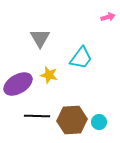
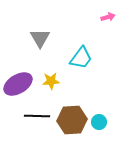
yellow star: moved 2 px right, 6 px down; rotated 18 degrees counterclockwise
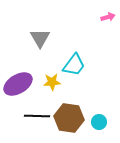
cyan trapezoid: moved 7 px left, 7 px down
yellow star: moved 1 px right, 1 px down
brown hexagon: moved 3 px left, 2 px up; rotated 12 degrees clockwise
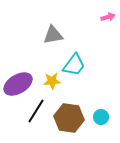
gray triangle: moved 13 px right, 3 px up; rotated 50 degrees clockwise
yellow star: moved 1 px up
black line: moved 1 px left, 5 px up; rotated 60 degrees counterclockwise
cyan circle: moved 2 px right, 5 px up
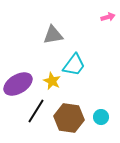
yellow star: rotated 30 degrees clockwise
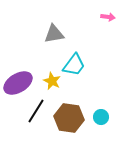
pink arrow: rotated 24 degrees clockwise
gray triangle: moved 1 px right, 1 px up
purple ellipse: moved 1 px up
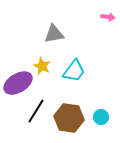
cyan trapezoid: moved 6 px down
yellow star: moved 10 px left, 15 px up
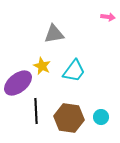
purple ellipse: rotated 8 degrees counterclockwise
black line: rotated 35 degrees counterclockwise
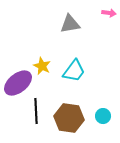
pink arrow: moved 1 px right, 4 px up
gray triangle: moved 16 px right, 10 px up
cyan circle: moved 2 px right, 1 px up
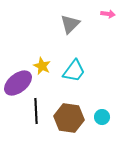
pink arrow: moved 1 px left, 1 px down
gray triangle: rotated 35 degrees counterclockwise
cyan circle: moved 1 px left, 1 px down
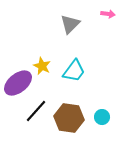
black line: rotated 45 degrees clockwise
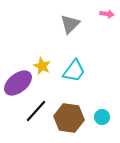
pink arrow: moved 1 px left
